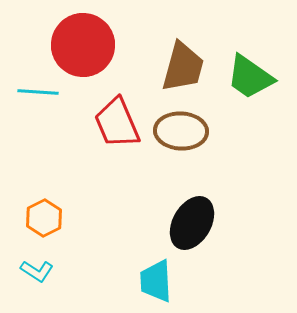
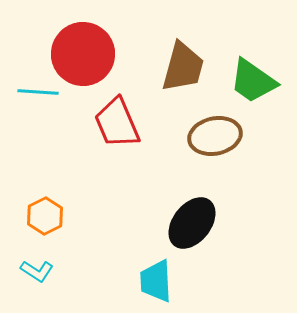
red circle: moved 9 px down
green trapezoid: moved 3 px right, 4 px down
brown ellipse: moved 34 px right, 5 px down; rotated 15 degrees counterclockwise
orange hexagon: moved 1 px right, 2 px up
black ellipse: rotated 8 degrees clockwise
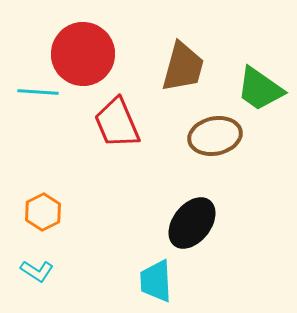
green trapezoid: moved 7 px right, 8 px down
orange hexagon: moved 2 px left, 4 px up
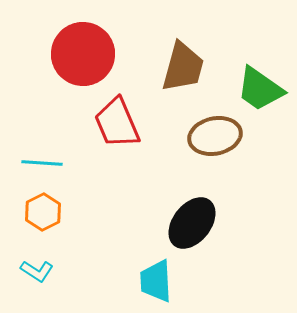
cyan line: moved 4 px right, 71 px down
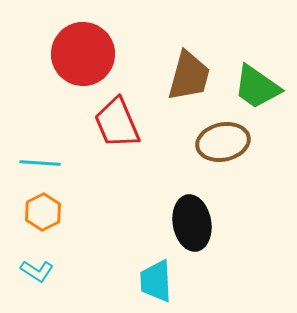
brown trapezoid: moved 6 px right, 9 px down
green trapezoid: moved 3 px left, 2 px up
brown ellipse: moved 8 px right, 6 px down
cyan line: moved 2 px left
black ellipse: rotated 48 degrees counterclockwise
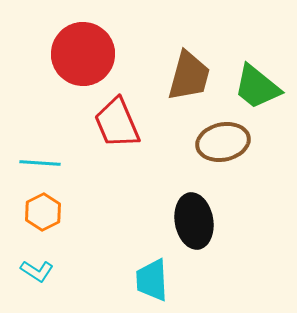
green trapezoid: rotated 4 degrees clockwise
black ellipse: moved 2 px right, 2 px up
cyan trapezoid: moved 4 px left, 1 px up
